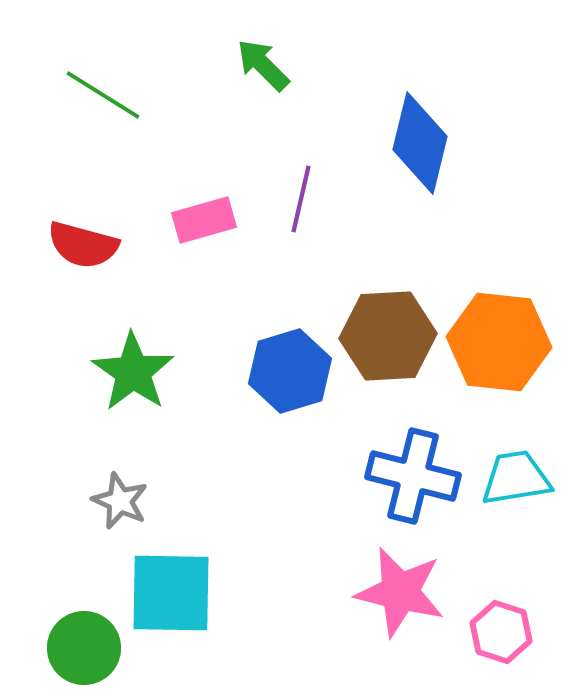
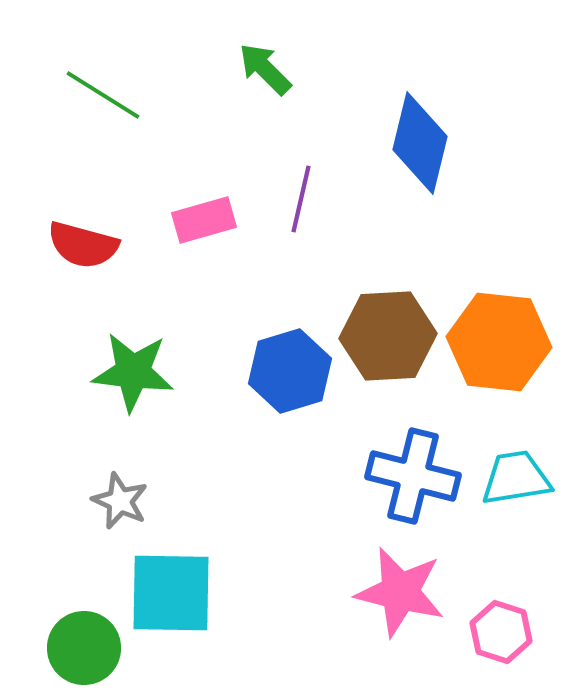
green arrow: moved 2 px right, 4 px down
green star: rotated 28 degrees counterclockwise
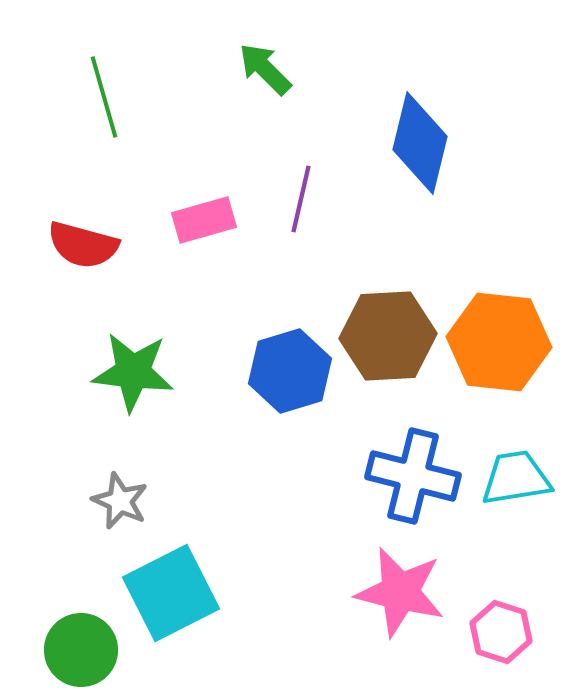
green line: moved 1 px right, 2 px down; rotated 42 degrees clockwise
cyan square: rotated 28 degrees counterclockwise
green circle: moved 3 px left, 2 px down
